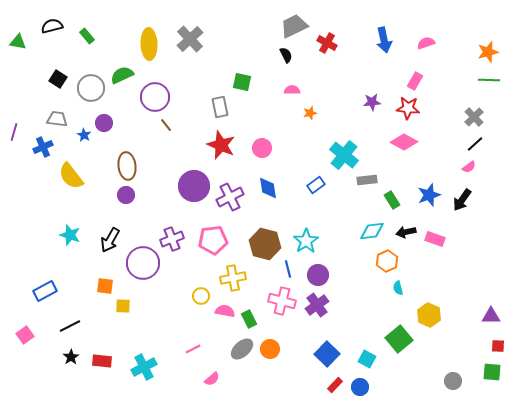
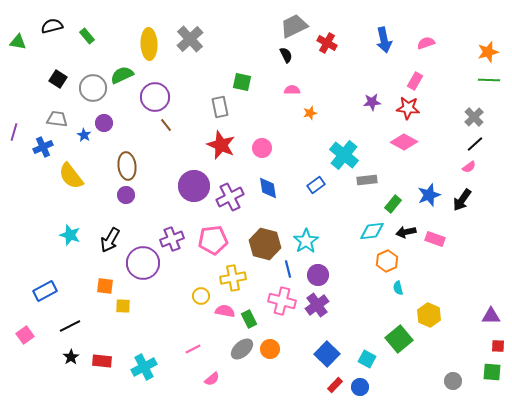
gray circle at (91, 88): moved 2 px right
green rectangle at (392, 200): moved 1 px right, 4 px down; rotated 72 degrees clockwise
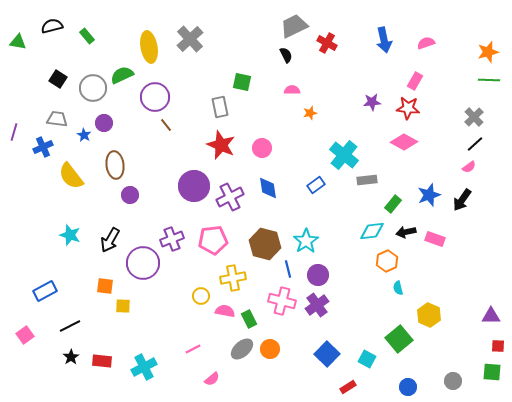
yellow ellipse at (149, 44): moved 3 px down; rotated 8 degrees counterclockwise
brown ellipse at (127, 166): moved 12 px left, 1 px up
purple circle at (126, 195): moved 4 px right
red rectangle at (335, 385): moved 13 px right, 2 px down; rotated 14 degrees clockwise
blue circle at (360, 387): moved 48 px right
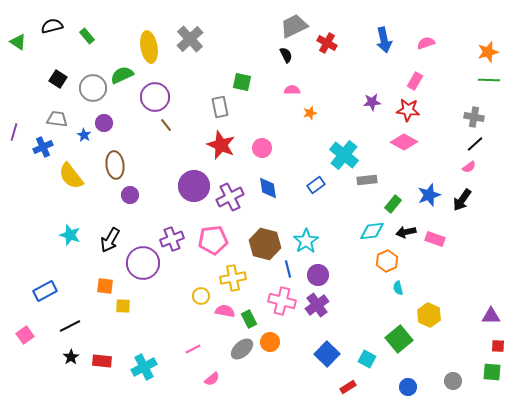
green triangle at (18, 42): rotated 24 degrees clockwise
red star at (408, 108): moved 2 px down
gray cross at (474, 117): rotated 36 degrees counterclockwise
orange circle at (270, 349): moved 7 px up
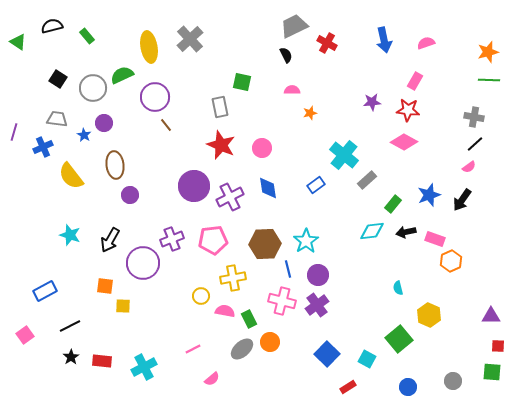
gray rectangle at (367, 180): rotated 36 degrees counterclockwise
brown hexagon at (265, 244): rotated 16 degrees counterclockwise
orange hexagon at (387, 261): moved 64 px right
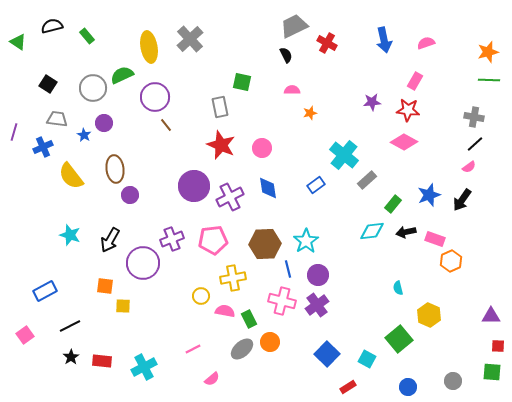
black square at (58, 79): moved 10 px left, 5 px down
brown ellipse at (115, 165): moved 4 px down
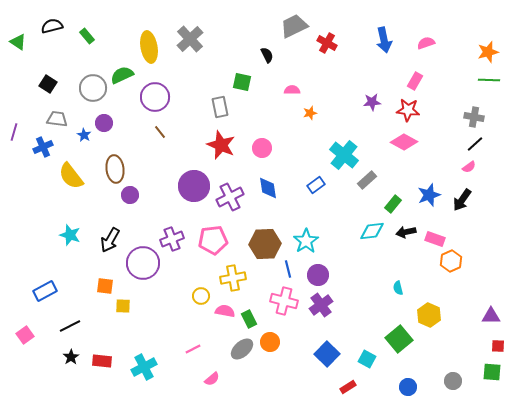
black semicircle at (286, 55): moved 19 px left
brown line at (166, 125): moved 6 px left, 7 px down
pink cross at (282, 301): moved 2 px right
purple cross at (317, 305): moved 4 px right
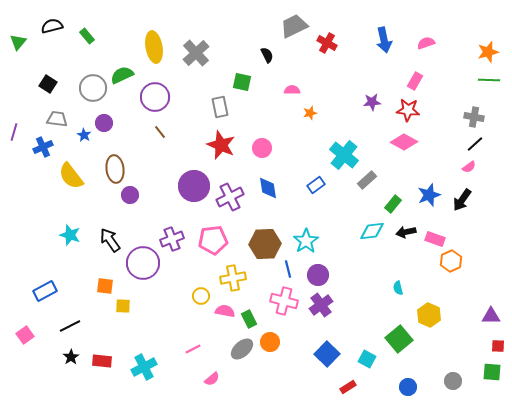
gray cross at (190, 39): moved 6 px right, 14 px down
green triangle at (18, 42): rotated 36 degrees clockwise
yellow ellipse at (149, 47): moved 5 px right
black arrow at (110, 240): rotated 115 degrees clockwise
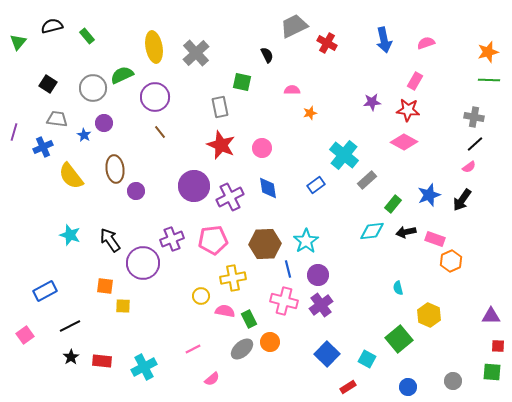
purple circle at (130, 195): moved 6 px right, 4 px up
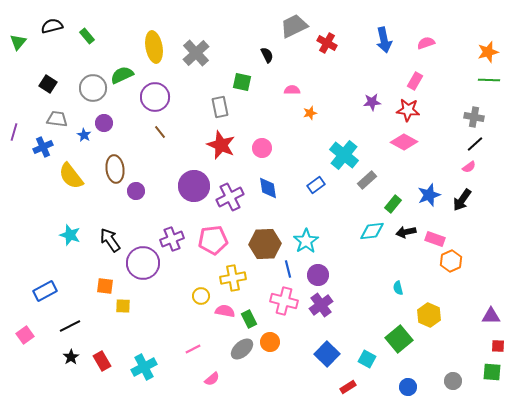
red rectangle at (102, 361): rotated 54 degrees clockwise
